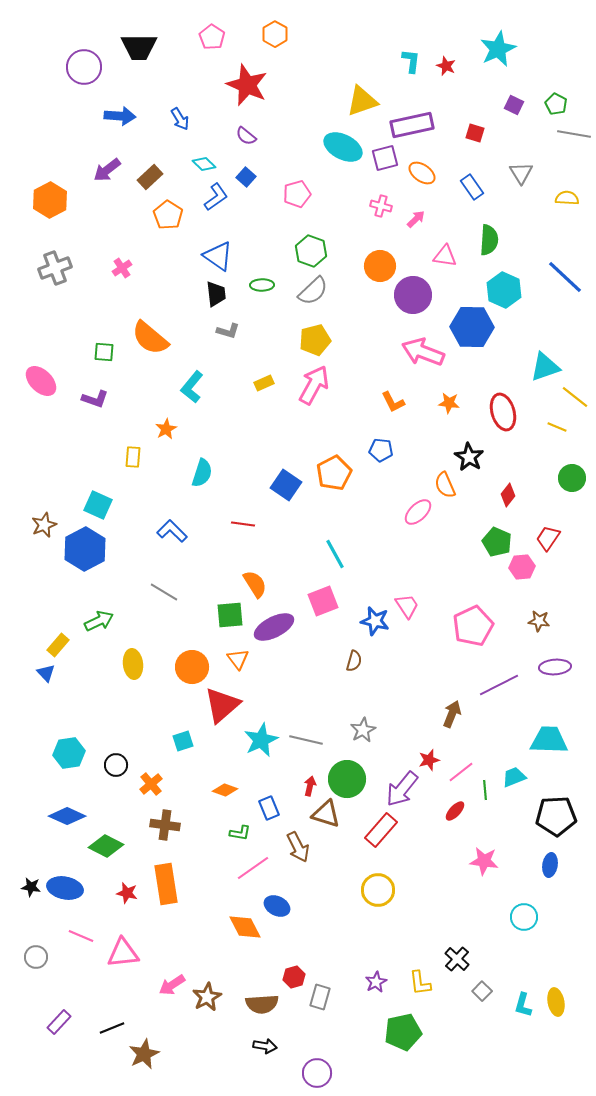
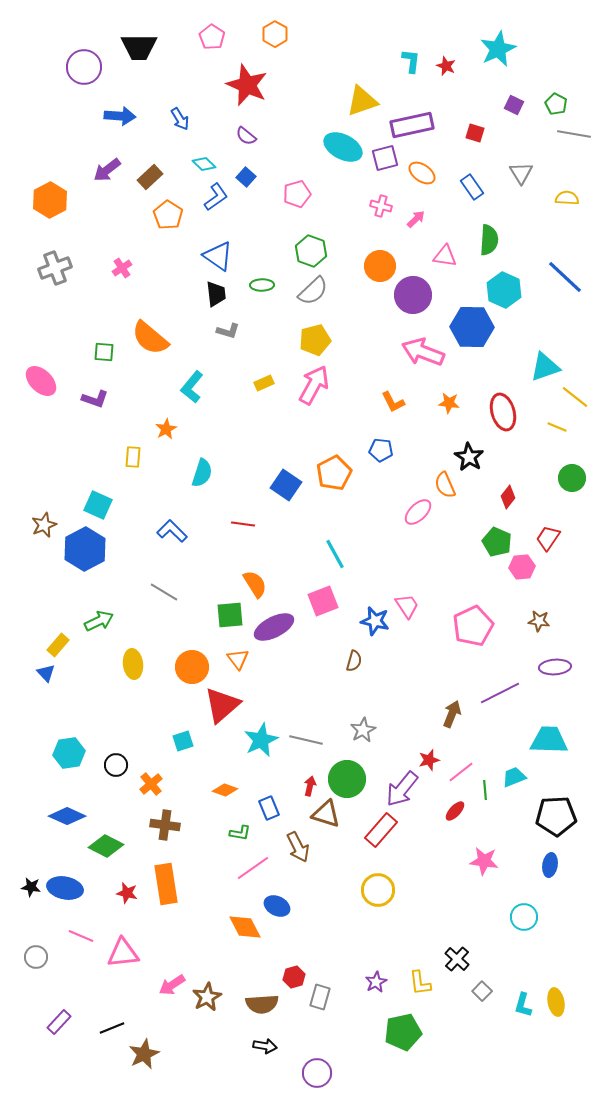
red diamond at (508, 495): moved 2 px down
purple line at (499, 685): moved 1 px right, 8 px down
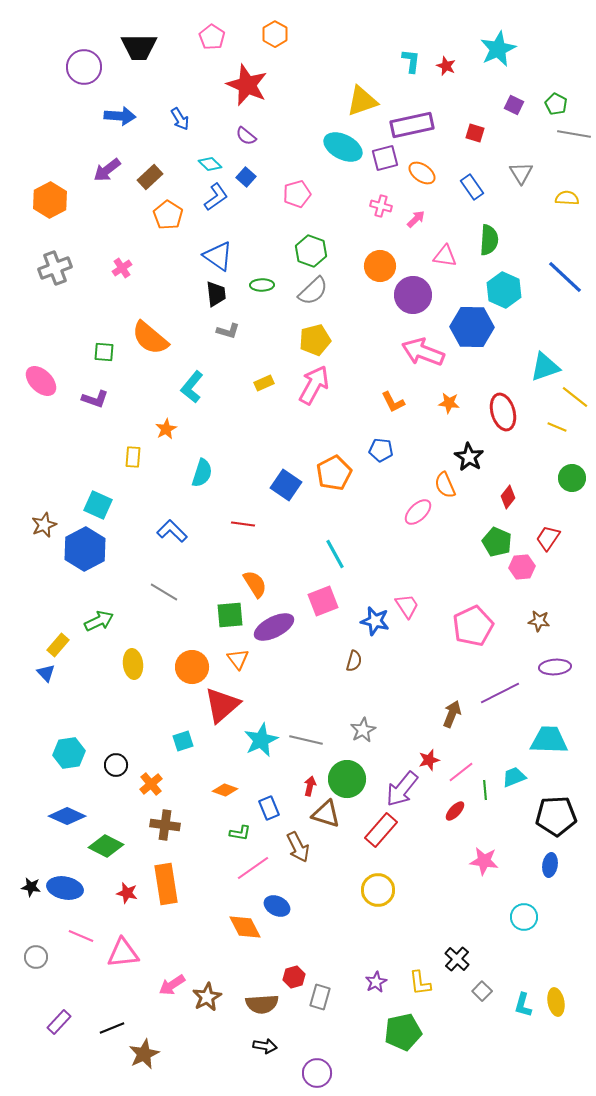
cyan diamond at (204, 164): moved 6 px right
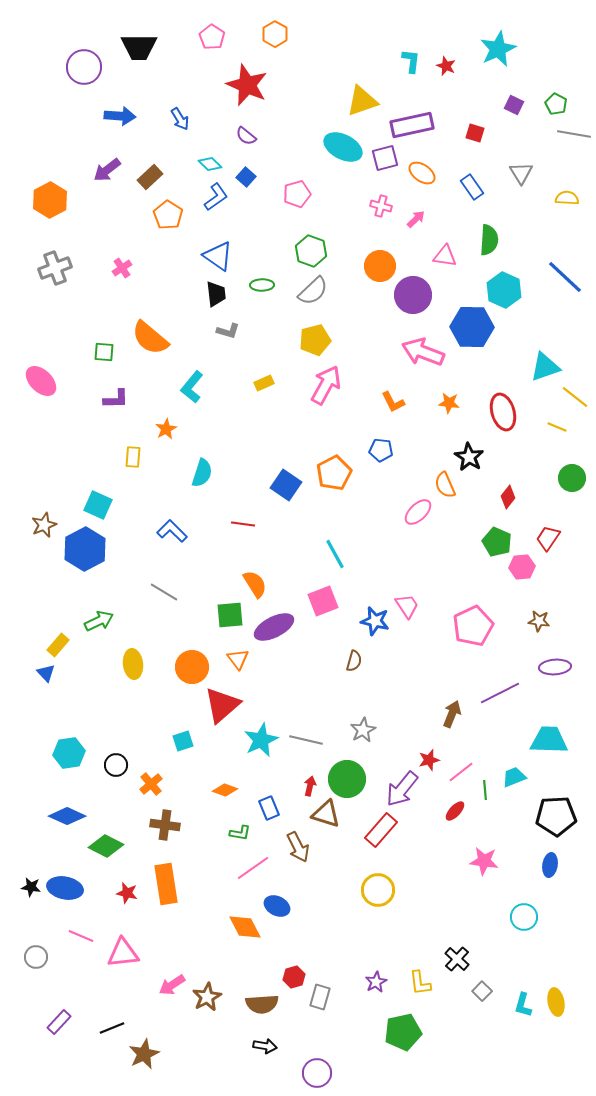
pink arrow at (314, 385): moved 12 px right
purple L-shape at (95, 399): moved 21 px right; rotated 20 degrees counterclockwise
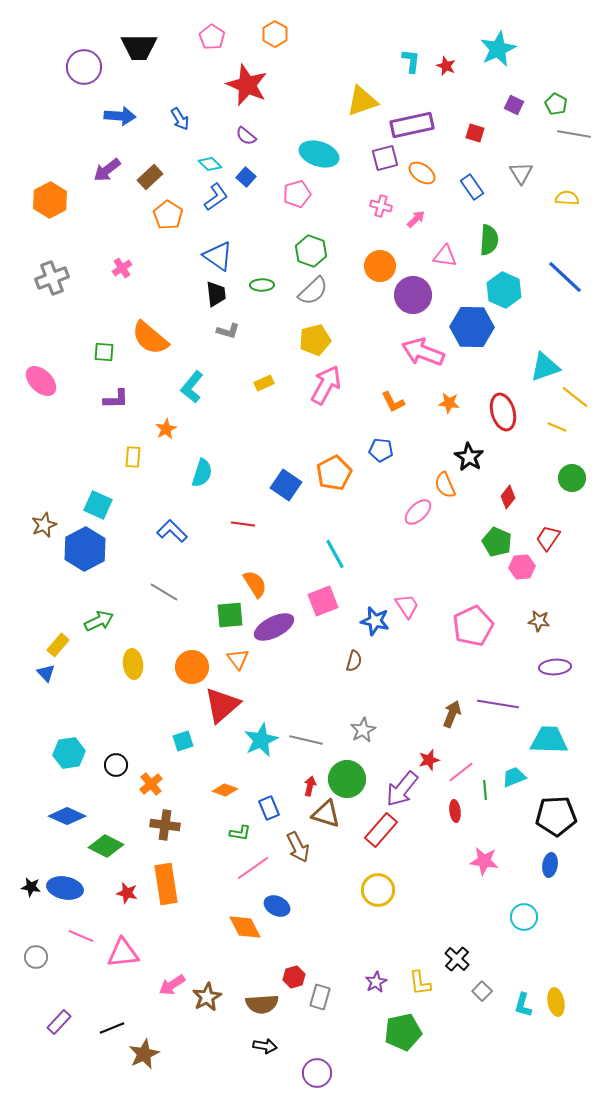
cyan ellipse at (343, 147): moved 24 px left, 7 px down; rotated 9 degrees counterclockwise
gray cross at (55, 268): moved 3 px left, 10 px down
purple line at (500, 693): moved 2 px left, 11 px down; rotated 36 degrees clockwise
red ellipse at (455, 811): rotated 50 degrees counterclockwise
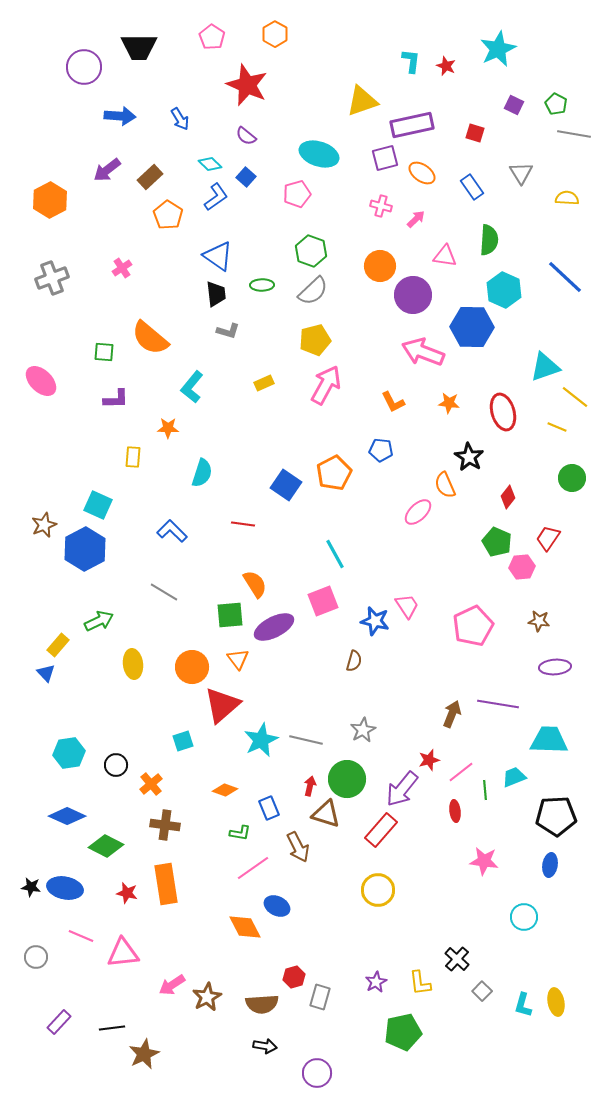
orange star at (166, 429): moved 2 px right, 1 px up; rotated 30 degrees clockwise
black line at (112, 1028): rotated 15 degrees clockwise
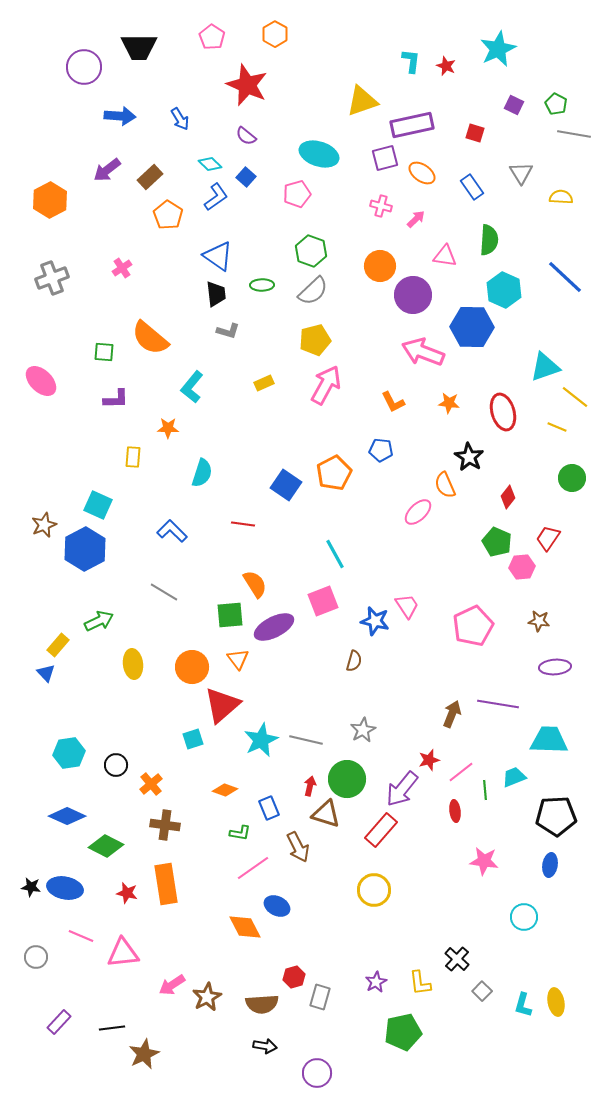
yellow semicircle at (567, 198): moved 6 px left, 1 px up
cyan square at (183, 741): moved 10 px right, 2 px up
yellow circle at (378, 890): moved 4 px left
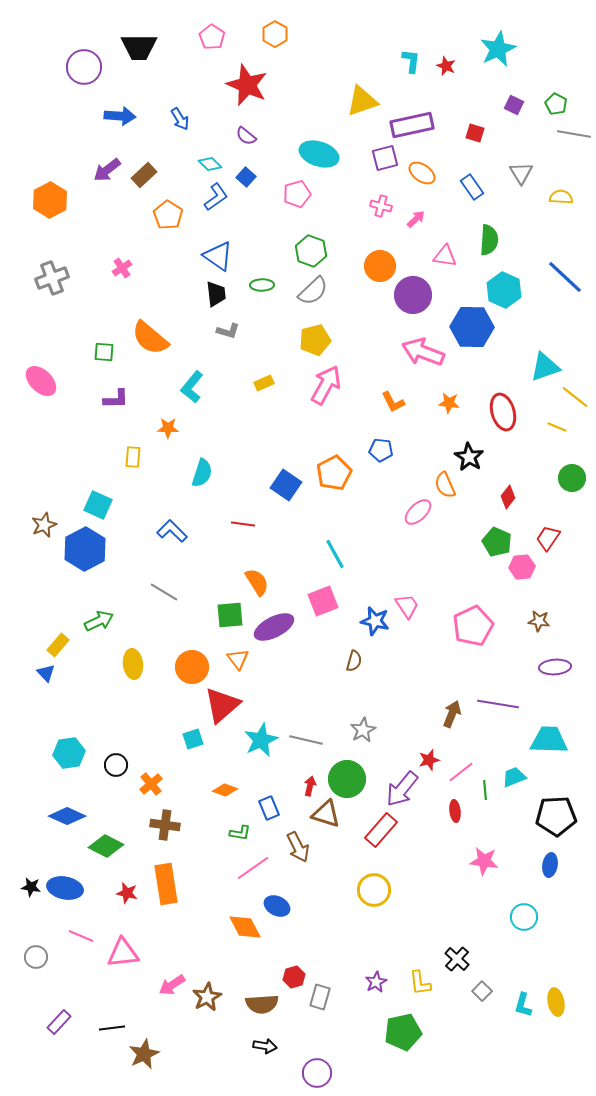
brown rectangle at (150, 177): moved 6 px left, 2 px up
orange semicircle at (255, 584): moved 2 px right, 2 px up
